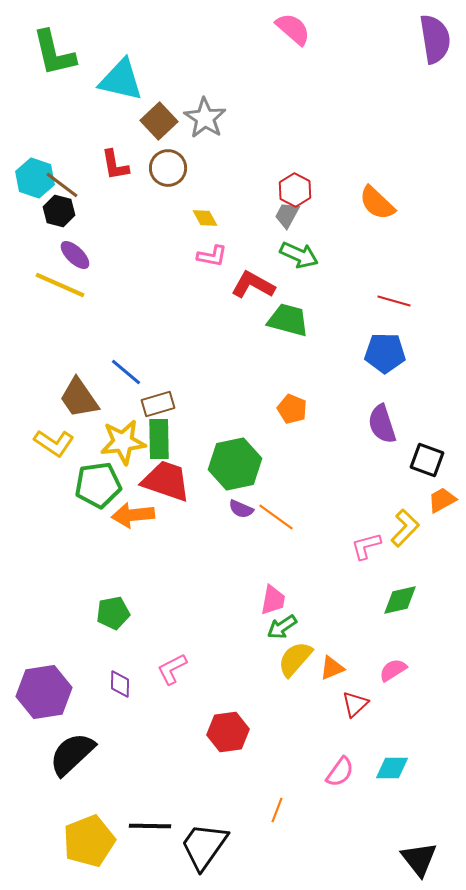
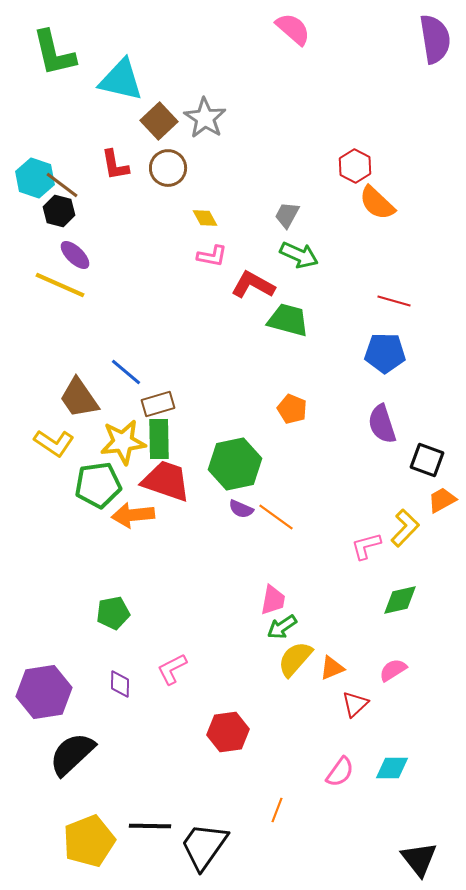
red hexagon at (295, 190): moved 60 px right, 24 px up
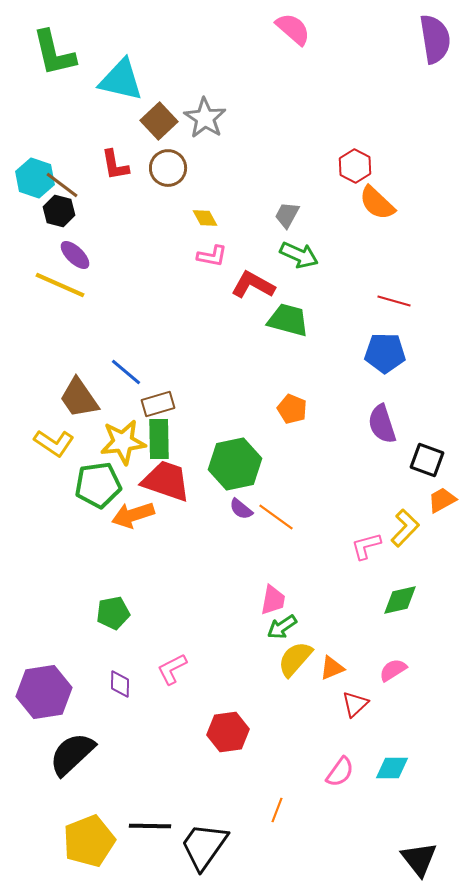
purple semicircle at (241, 509): rotated 15 degrees clockwise
orange arrow at (133, 515): rotated 12 degrees counterclockwise
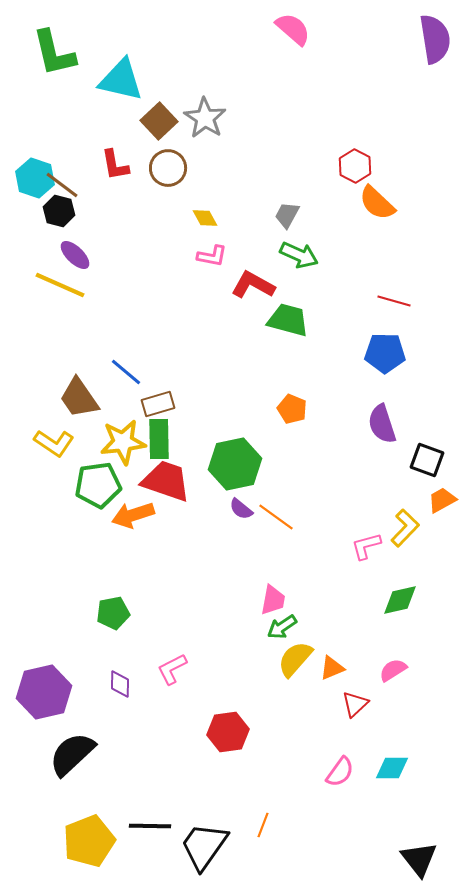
purple hexagon at (44, 692): rotated 4 degrees counterclockwise
orange line at (277, 810): moved 14 px left, 15 px down
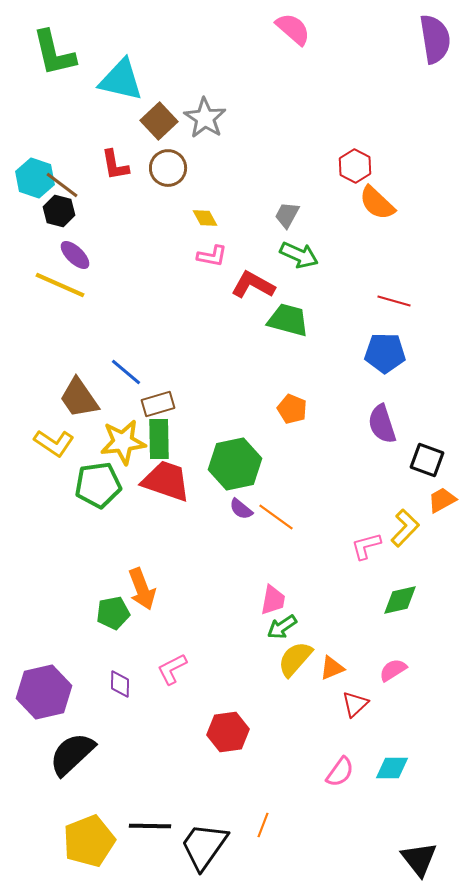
orange arrow at (133, 515): moved 9 px right, 74 px down; rotated 93 degrees counterclockwise
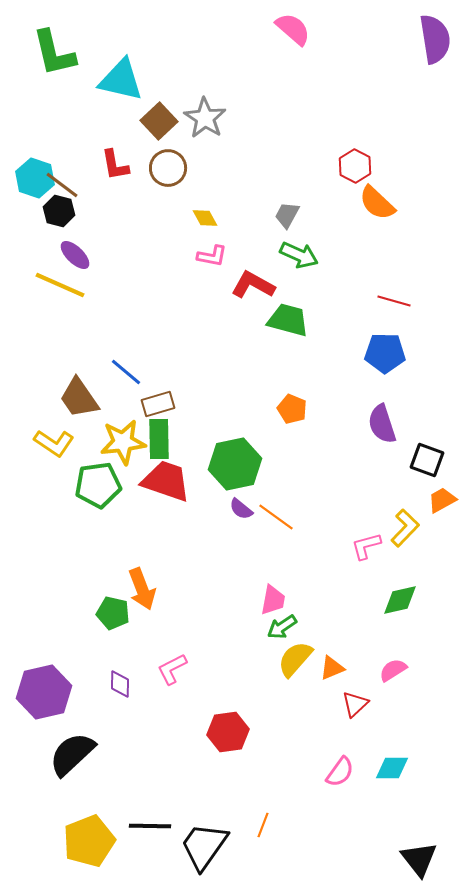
green pentagon at (113, 613): rotated 24 degrees clockwise
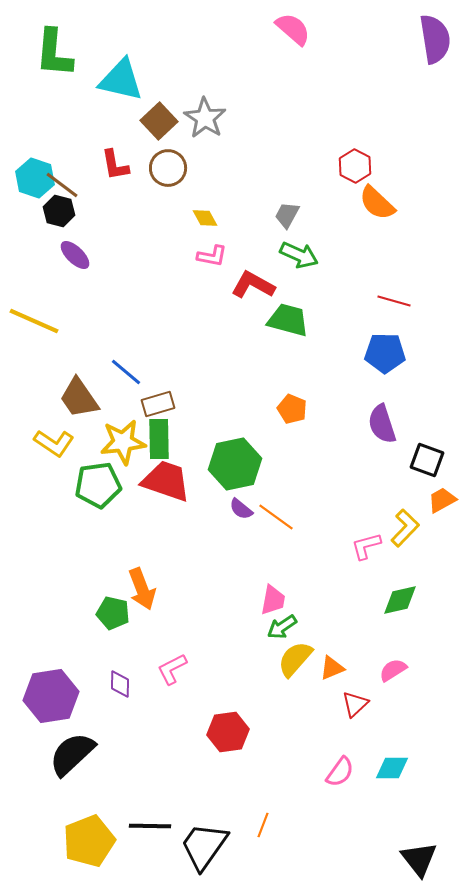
green L-shape at (54, 53): rotated 18 degrees clockwise
yellow line at (60, 285): moved 26 px left, 36 px down
purple hexagon at (44, 692): moved 7 px right, 4 px down; rotated 4 degrees clockwise
